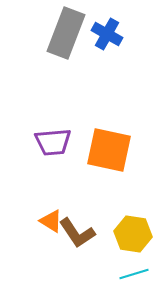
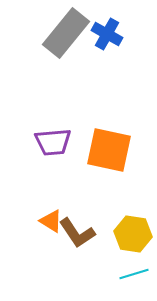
gray rectangle: rotated 18 degrees clockwise
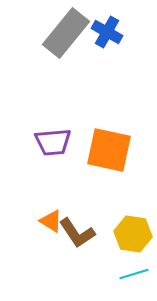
blue cross: moved 2 px up
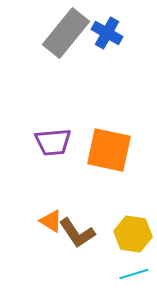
blue cross: moved 1 px down
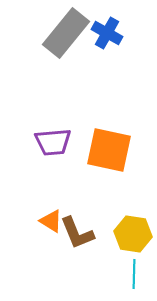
brown L-shape: rotated 12 degrees clockwise
cyan line: rotated 72 degrees counterclockwise
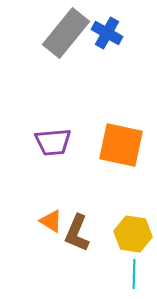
orange square: moved 12 px right, 5 px up
brown L-shape: rotated 45 degrees clockwise
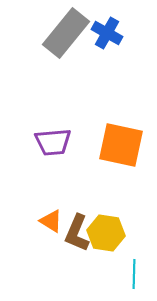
yellow hexagon: moved 27 px left, 1 px up
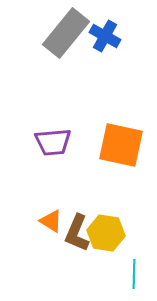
blue cross: moved 2 px left, 3 px down
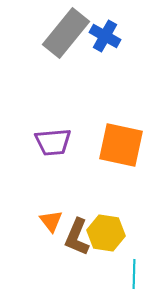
orange triangle: rotated 20 degrees clockwise
brown L-shape: moved 4 px down
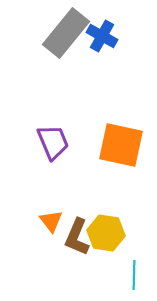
blue cross: moved 3 px left
purple trapezoid: rotated 108 degrees counterclockwise
cyan line: moved 1 px down
